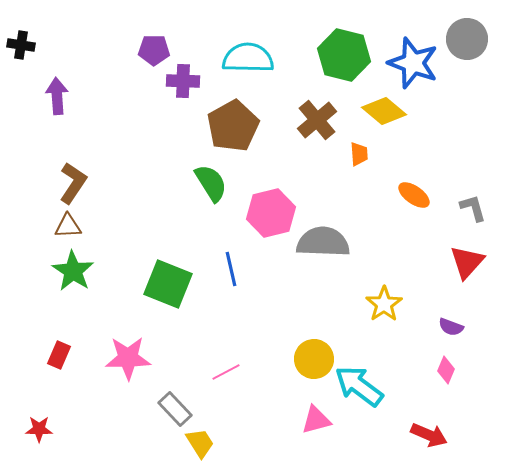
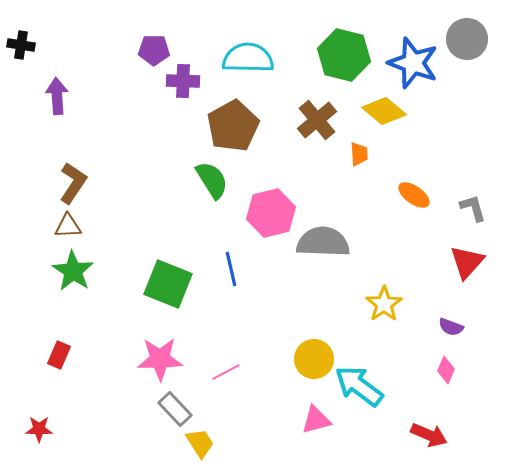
green semicircle: moved 1 px right, 3 px up
pink star: moved 32 px right, 1 px down
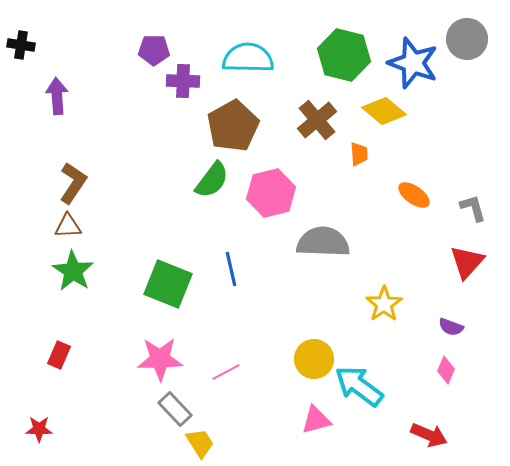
green semicircle: rotated 69 degrees clockwise
pink hexagon: moved 20 px up
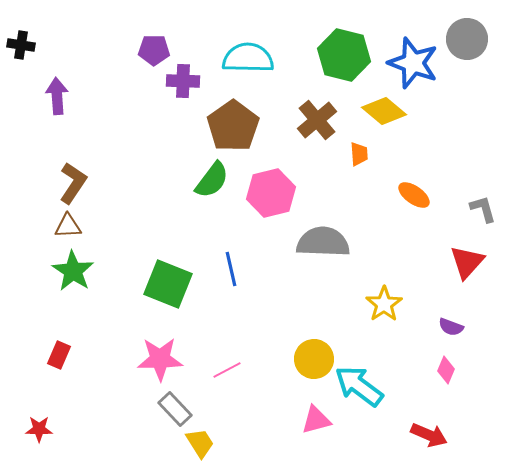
brown pentagon: rotated 6 degrees counterclockwise
gray L-shape: moved 10 px right, 1 px down
pink line: moved 1 px right, 2 px up
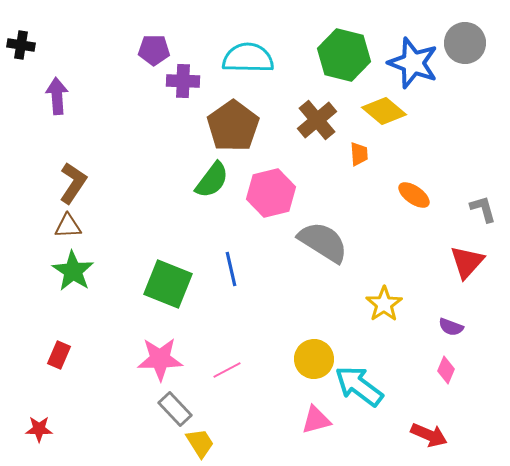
gray circle: moved 2 px left, 4 px down
gray semicircle: rotated 30 degrees clockwise
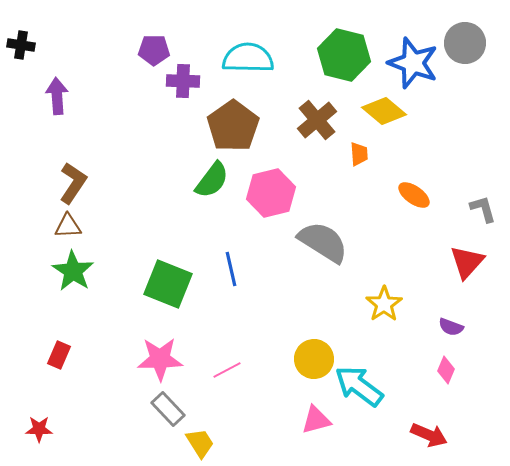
gray rectangle: moved 7 px left
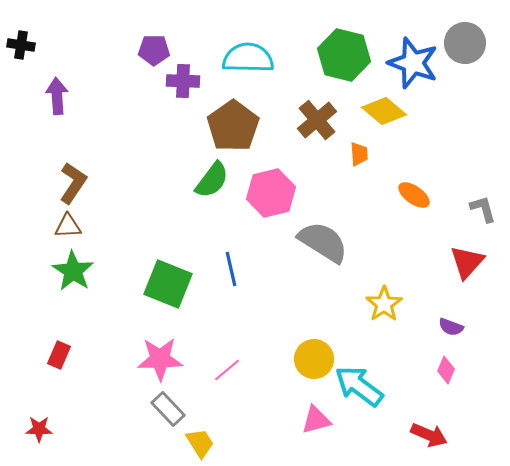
pink line: rotated 12 degrees counterclockwise
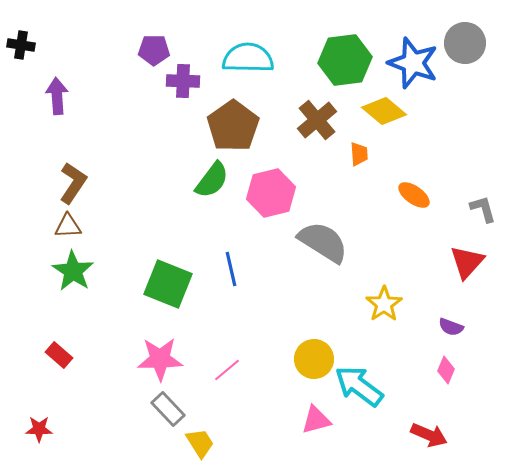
green hexagon: moved 1 px right, 5 px down; rotated 21 degrees counterclockwise
red rectangle: rotated 72 degrees counterclockwise
